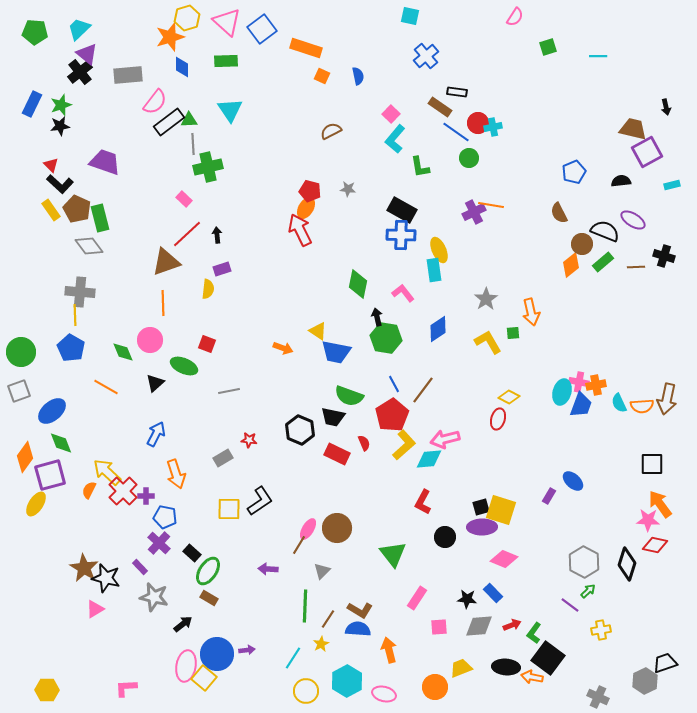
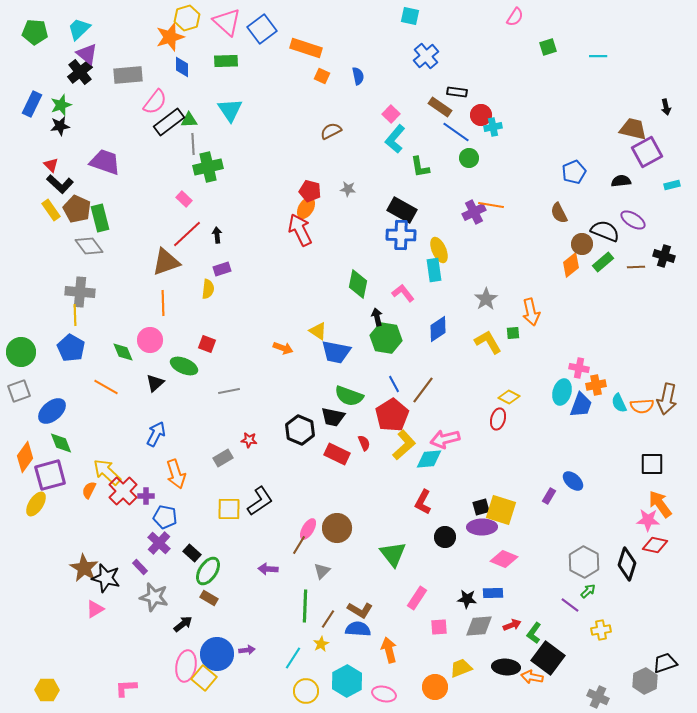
red circle at (478, 123): moved 3 px right, 8 px up
pink cross at (579, 382): moved 14 px up
blue rectangle at (493, 593): rotated 48 degrees counterclockwise
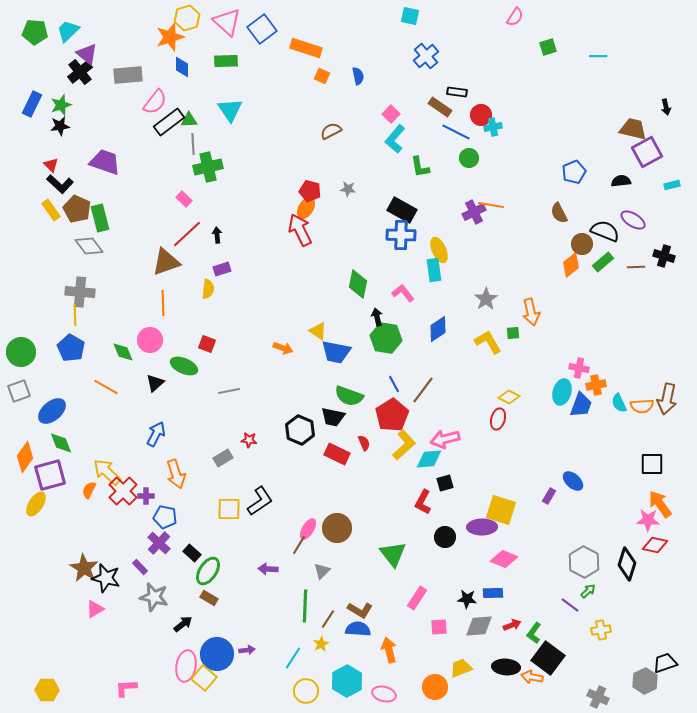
cyan trapezoid at (79, 29): moved 11 px left, 2 px down
blue line at (456, 132): rotated 8 degrees counterclockwise
black square at (481, 507): moved 36 px left, 24 px up
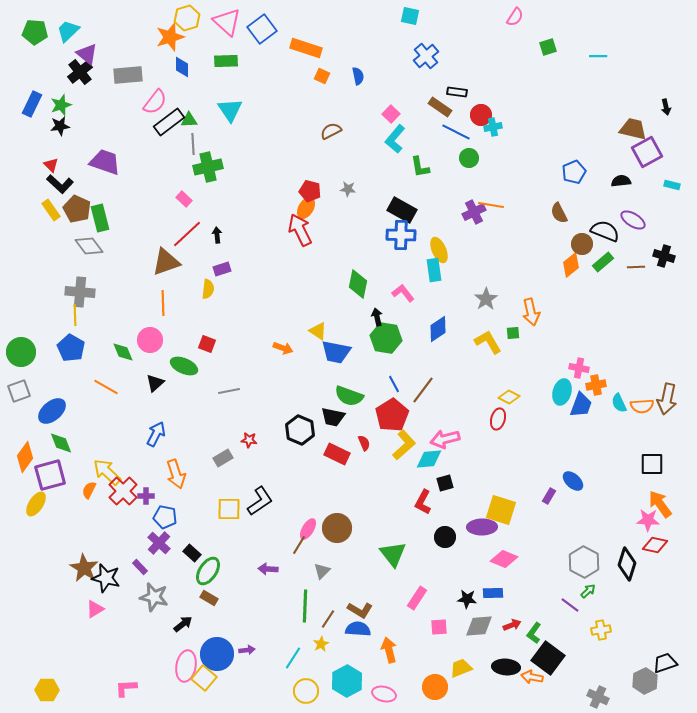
cyan rectangle at (672, 185): rotated 28 degrees clockwise
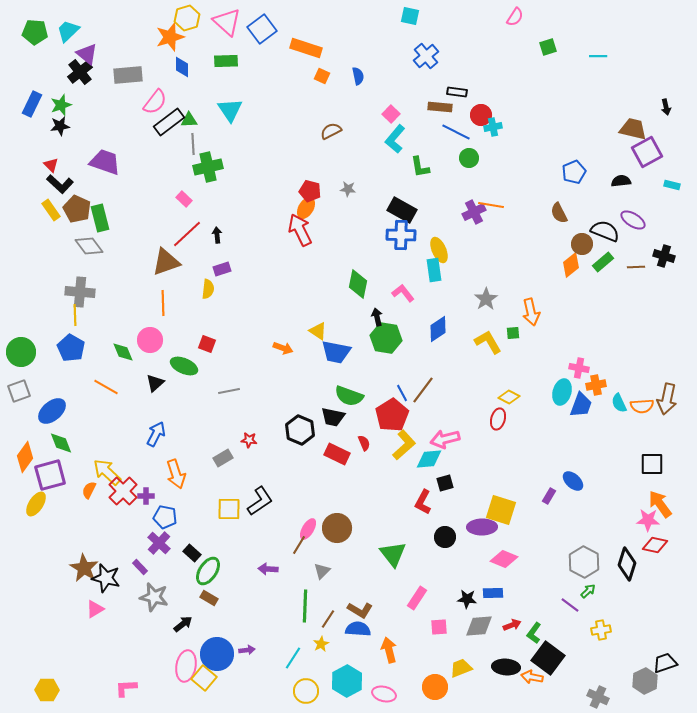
brown rectangle at (440, 107): rotated 30 degrees counterclockwise
blue line at (394, 384): moved 8 px right, 9 px down
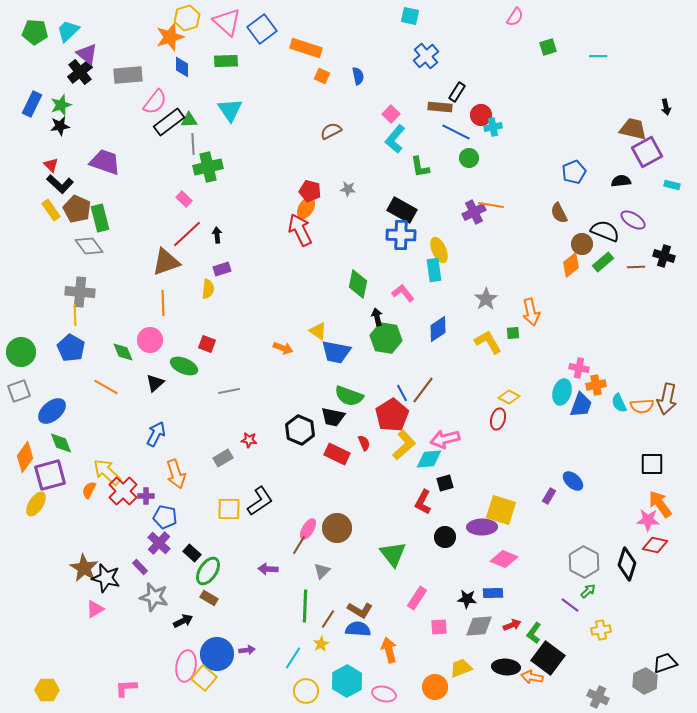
black rectangle at (457, 92): rotated 66 degrees counterclockwise
black arrow at (183, 624): moved 3 px up; rotated 12 degrees clockwise
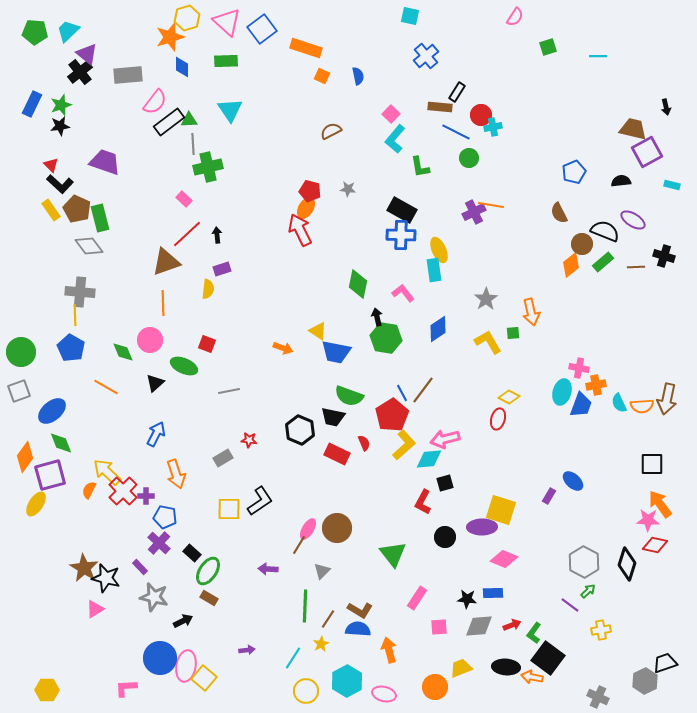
blue circle at (217, 654): moved 57 px left, 4 px down
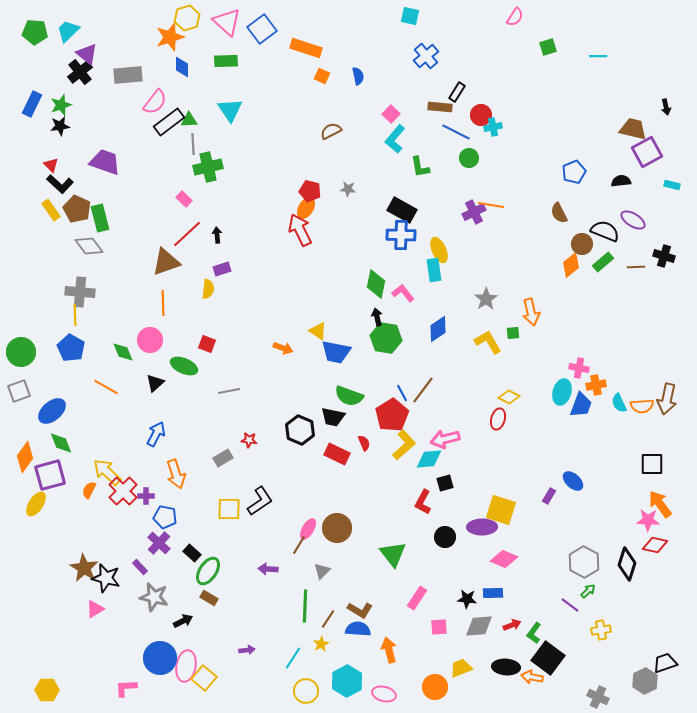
green diamond at (358, 284): moved 18 px right
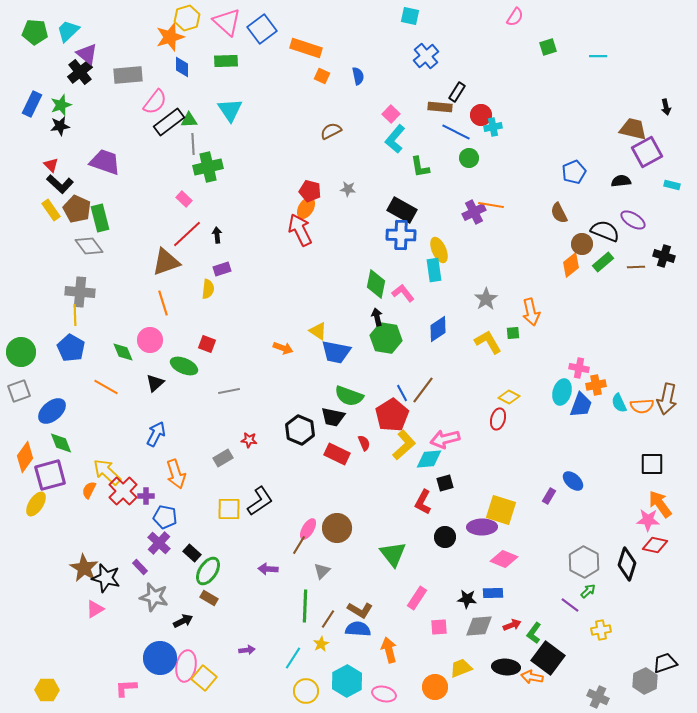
orange line at (163, 303): rotated 15 degrees counterclockwise
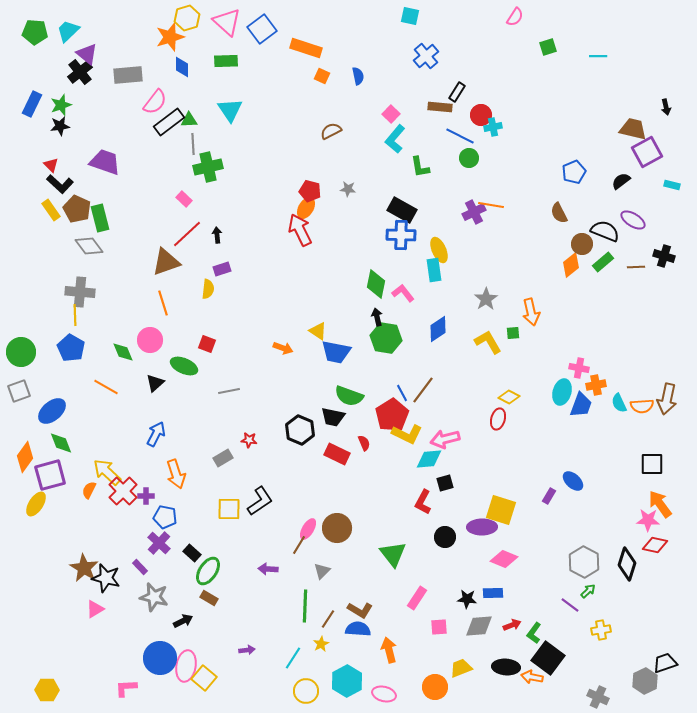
blue line at (456, 132): moved 4 px right, 4 px down
black semicircle at (621, 181): rotated 30 degrees counterclockwise
yellow L-shape at (404, 445): moved 3 px right, 11 px up; rotated 68 degrees clockwise
